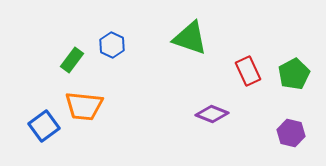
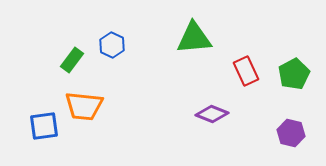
green triangle: moved 4 px right; rotated 24 degrees counterclockwise
red rectangle: moved 2 px left
blue square: rotated 28 degrees clockwise
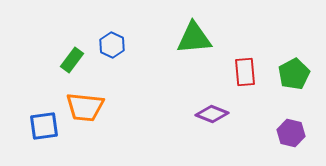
red rectangle: moved 1 px left, 1 px down; rotated 20 degrees clockwise
orange trapezoid: moved 1 px right, 1 px down
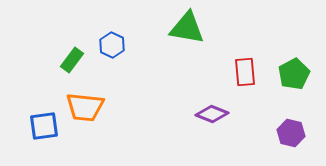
green triangle: moved 7 px left, 10 px up; rotated 15 degrees clockwise
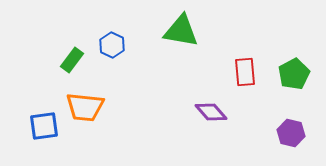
green triangle: moved 6 px left, 3 px down
purple diamond: moved 1 px left, 2 px up; rotated 28 degrees clockwise
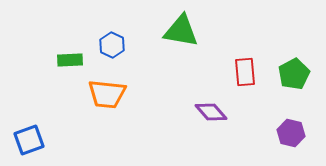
green rectangle: moved 2 px left; rotated 50 degrees clockwise
orange trapezoid: moved 22 px right, 13 px up
blue square: moved 15 px left, 14 px down; rotated 12 degrees counterclockwise
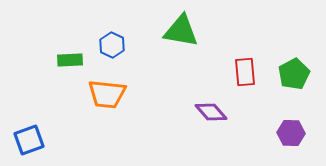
purple hexagon: rotated 12 degrees counterclockwise
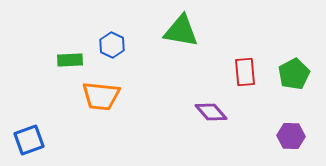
orange trapezoid: moved 6 px left, 2 px down
purple hexagon: moved 3 px down
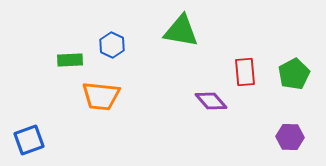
purple diamond: moved 11 px up
purple hexagon: moved 1 px left, 1 px down
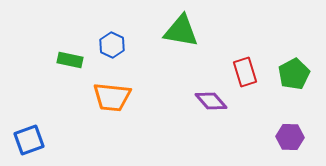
green rectangle: rotated 15 degrees clockwise
red rectangle: rotated 12 degrees counterclockwise
orange trapezoid: moved 11 px right, 1 px down
